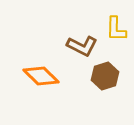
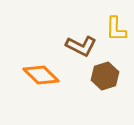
brown L-shape: moved 1 px left
orange diamond: moved 1 px up
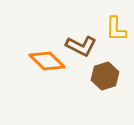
orange diamond: moved 6 px right, 14 px up
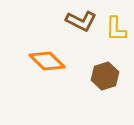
brown L-shape: moved 25 px up
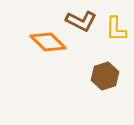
orange diamond: moved 1 px right, 19 px up
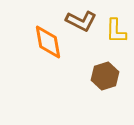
yellow L-shape: moved 2 px down
orange diamond: rotated 36 degrees clockwise
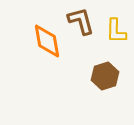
brown L-shape: rotated 132 degrees counterclockwise
orange diamond: moved 1 px left, 1 px up
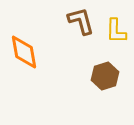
orange diamond: moved 23 px left, 11 px down
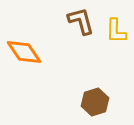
orange diamond: rotated 24 degrees counterclockwise
brown hexagon: moved 10 px left, 26 px down
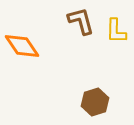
orange diamond: moved 2 px left, 6 px up
